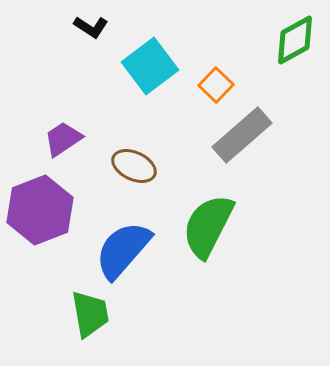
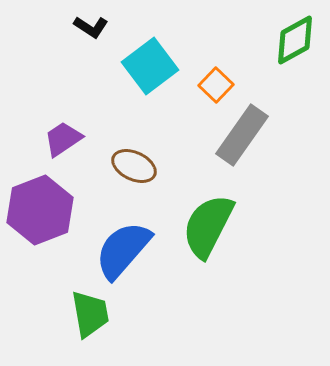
gray rectangle: rotated 14 degrees counterclockwise
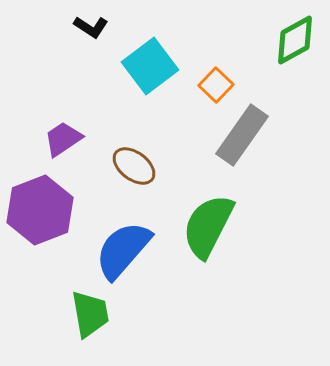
brown ellipse: rotated 12 degrees clockwise
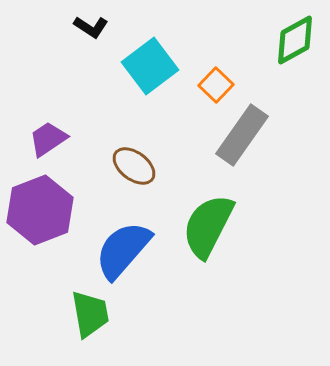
purple trapezoid: moved 15 px left
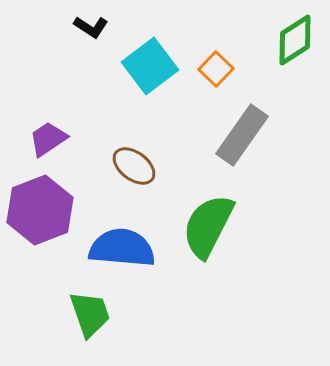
green diamond: rotated 4 degrees counterclockwise
orange square: moved 16 px up
blue semicircle: moved 1 px left, 2 px up; rotated 54 degrees clockwise
green trapezoid: rotated 9 degrees counterclockwise
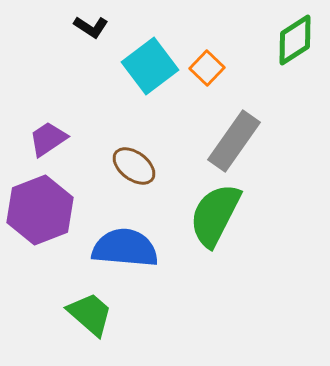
orange square: moved 9 px left, 1 px up
gray rectangle: moved 8 px left, 6 px down
green semicircle: moved 7 px right, 11 px up
blue semicircle: moved 3 px right
green trapezoid: rotated 30 degrees counterclockwise
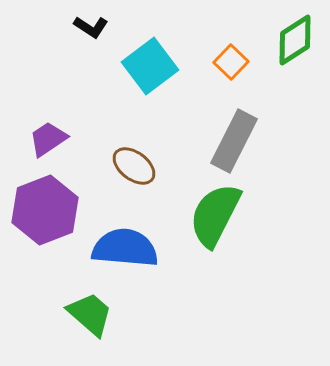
orange square: moved 24 px right, 6 px up
gray rectangle: rotated 8 degrees counterclockwise
purple hexagon: moved 5 px right
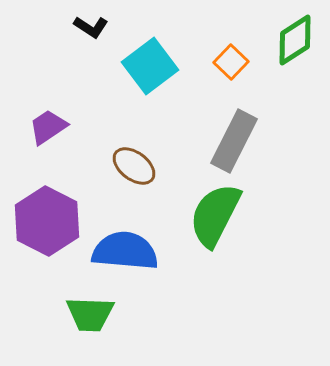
purple trapezoid: moved 12 px up
purple hexagon: moved 2 px right, 11 px down; rotated 12 degrees counterclockwise
blue semicircle: moved 3 px down
green trapezoid: rotated 141 degrees clockwise
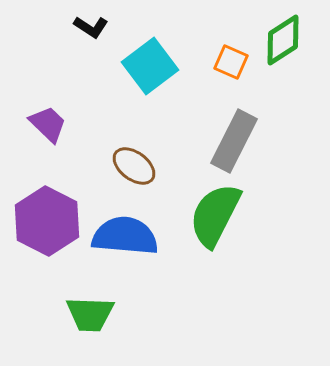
green diamond: moved 12 px left
orange square: rotated 20 degrees counterclockwise
purple trapezoid: moved 3 px up; rotated 78 degrees clockwise
blue semicircle: moved 15 px up
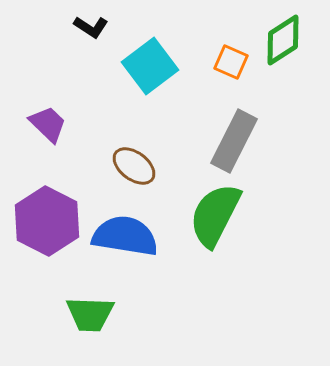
blue semicircle: rotated 4 degrees clockwise
